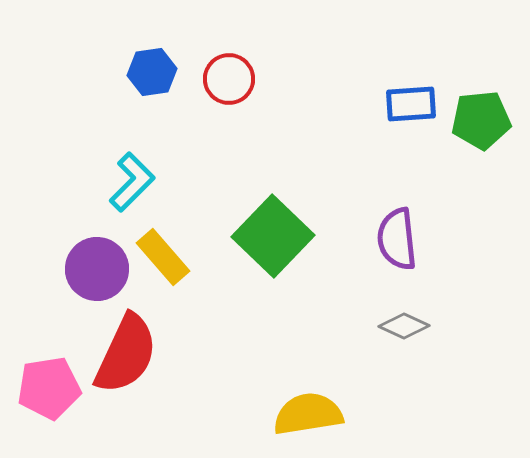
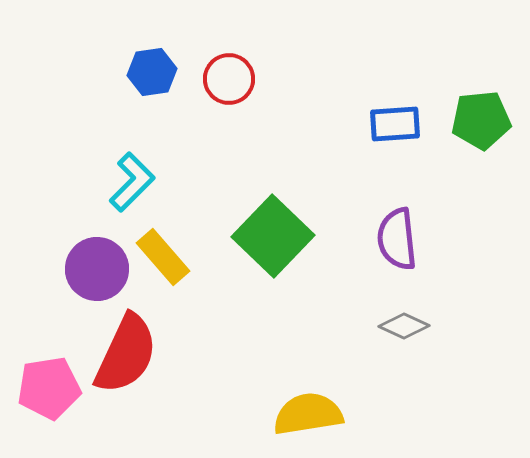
blue rectangle: moved 16 px left, 20 px down
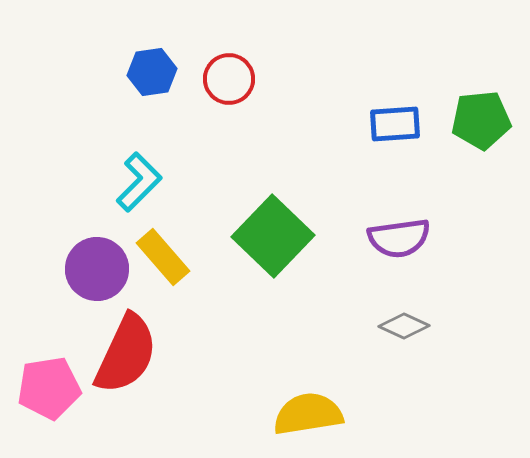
cyan L-shape: moved 7 px right
purple semicircle: moved 2 px right, 1 px up; rotated 92 degrees counterclockwise
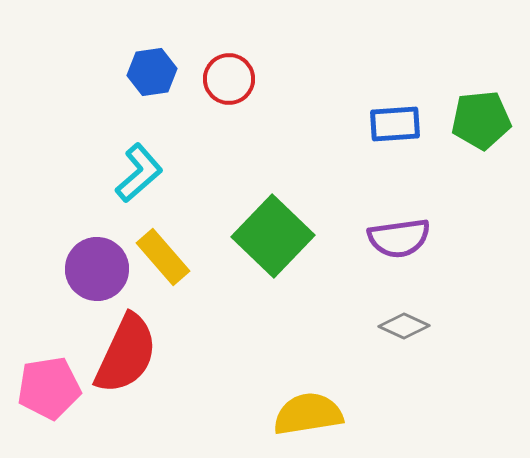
cyan L-shape: moved 9 px up; rotated 4 degrees clockwise
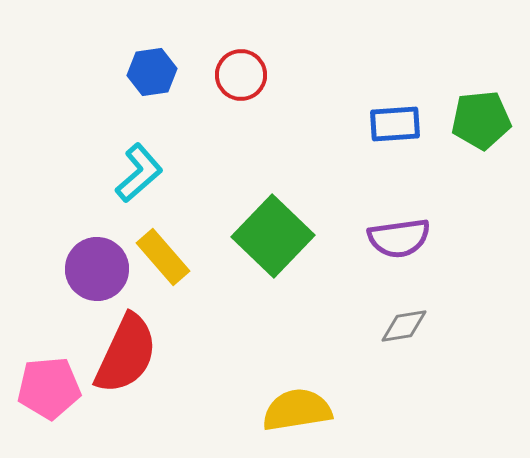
red circle: moved 12 px right, 4 px up
gray diamond: rotated 33 degrees counterclockwise
pink pentagon: rotated 4 degrees clockwise
yellow semicircle: moved 11 px left, 4 px up
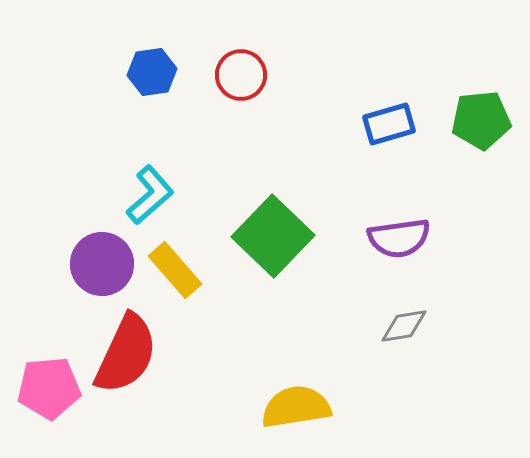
blue rectangle: moved 6 px left; rotated 12 degrees counterclockwise
cyan L-shape: moved 11 px right, 22 px down
yellow rectangle: moved 12 px right, 13 px down
purple circle: moved 5 px right, 5 px up
yellow semicircle: moved 1 px left, 3 px up
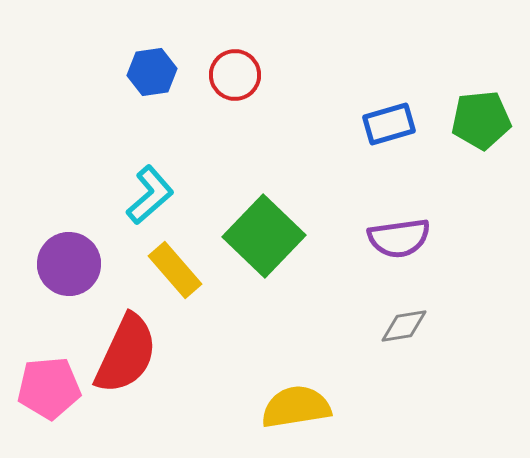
red circle: moved 6 px left
green square: moved 9 px left
purple circle: moved 33 px left
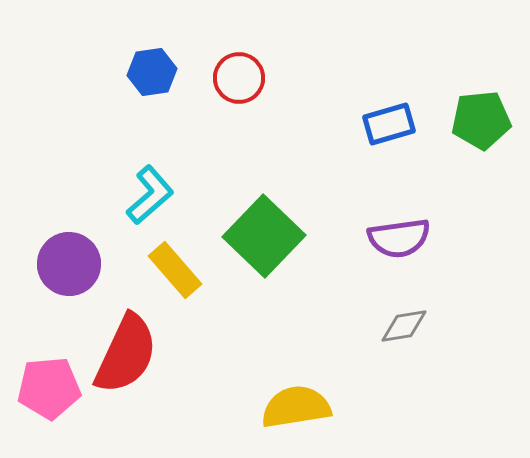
red circle: moved 4 px right, 3 px down
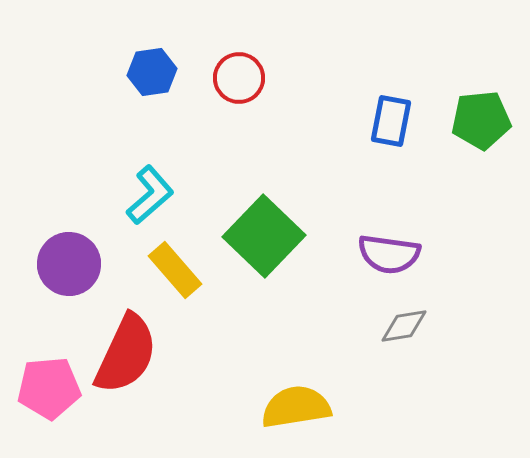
blue rectangle: moved 2 px right, 3 px up; rotated 63 degrees counterclockwise
purple semicircle: moved 10 px left, 16 px down; rotated 16 degrees clockwise
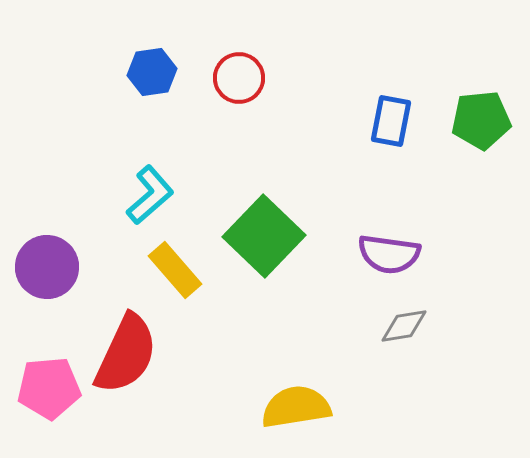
purple circle: moved 22 px left, 3 px down
